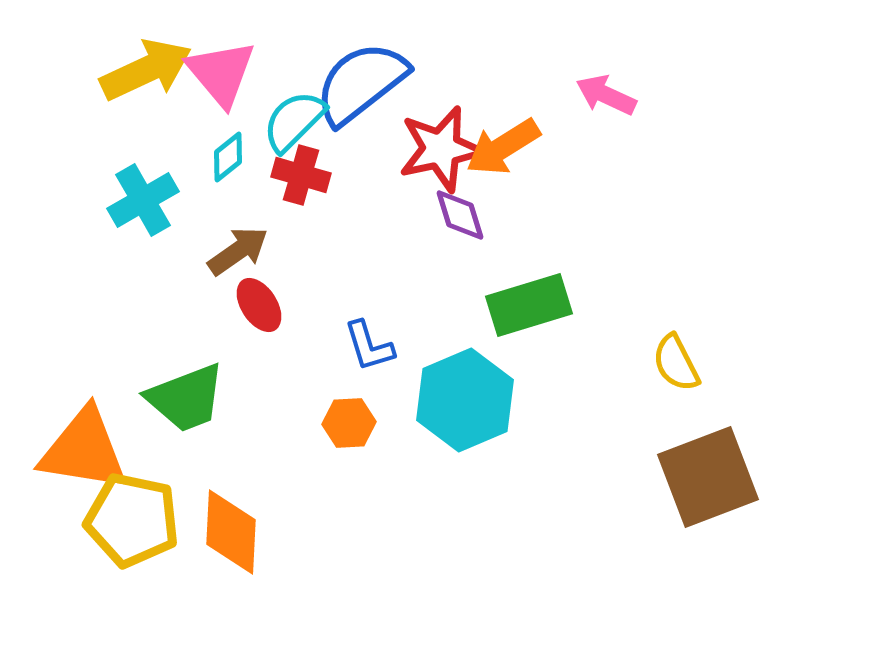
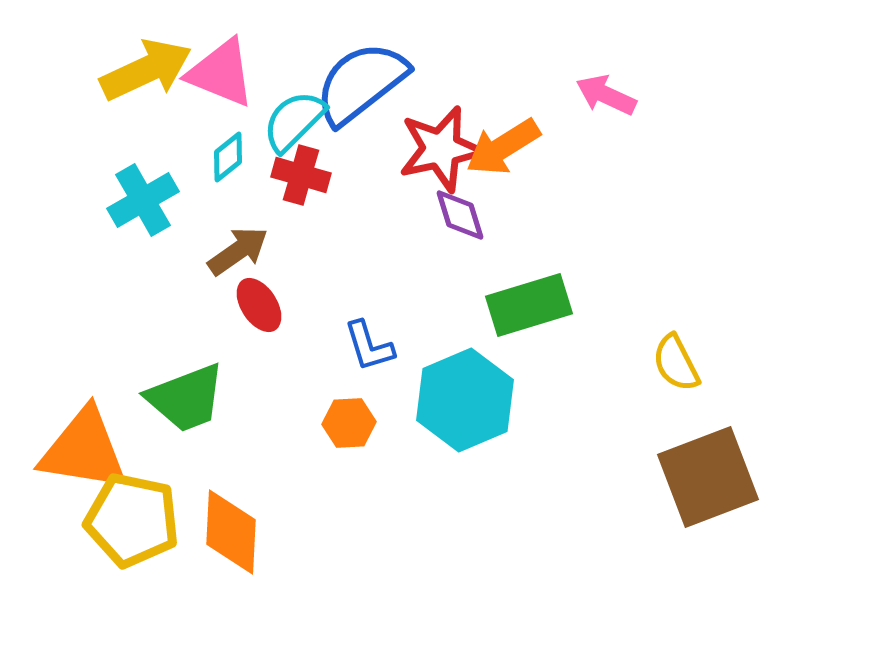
pink triangle: rotated 28 degrees counterclockwise
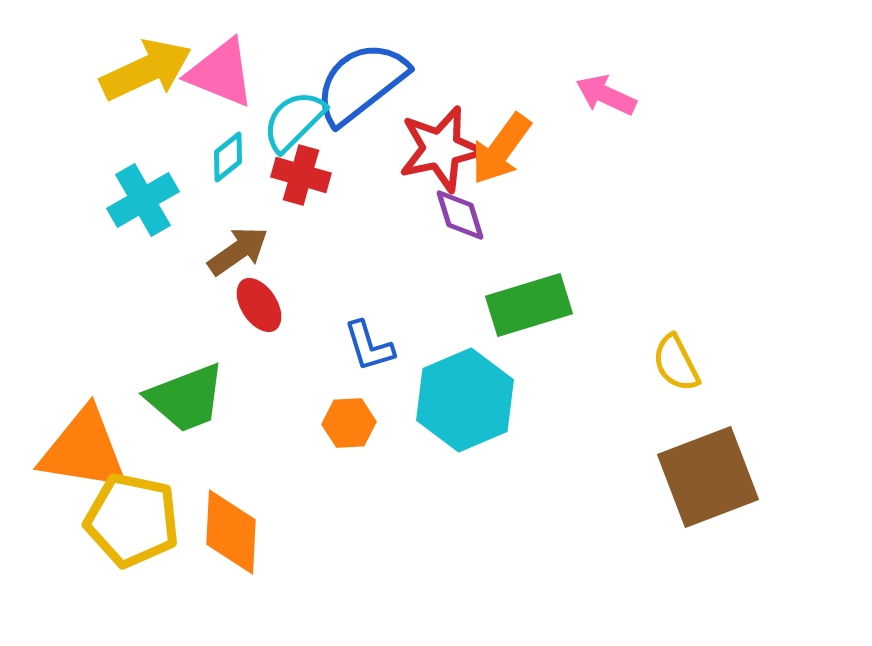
orange arrow: moved 2 px left, 2 px down; rotated 22 degrees counterclockwise
